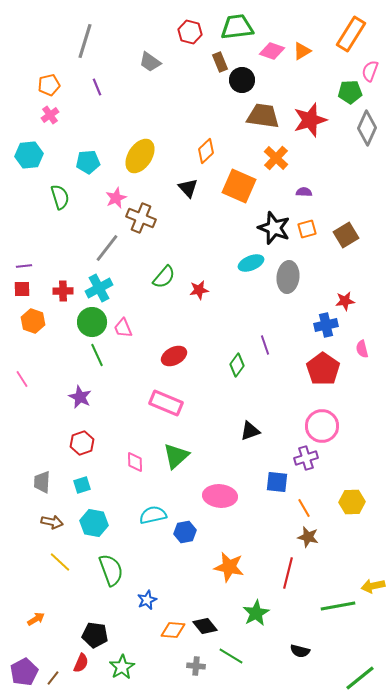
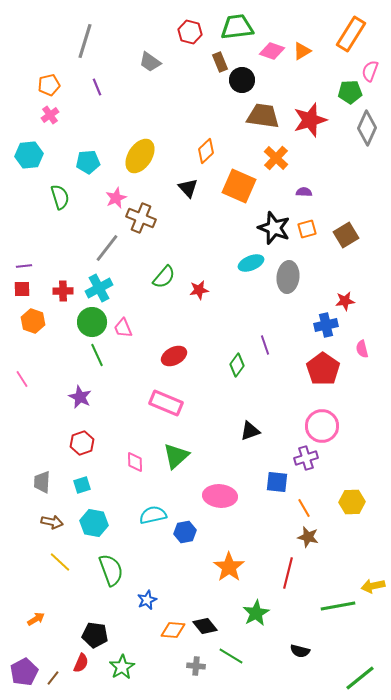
orange star at (229, 567): rotated 24 degrees clockwise
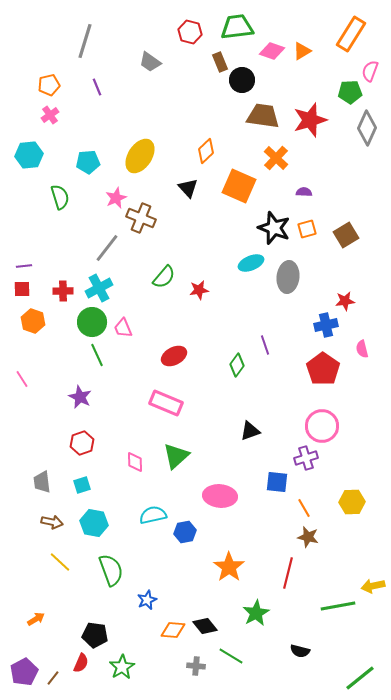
gray trapezoid at (42, 482): rotated 10 degrees counterclockwise
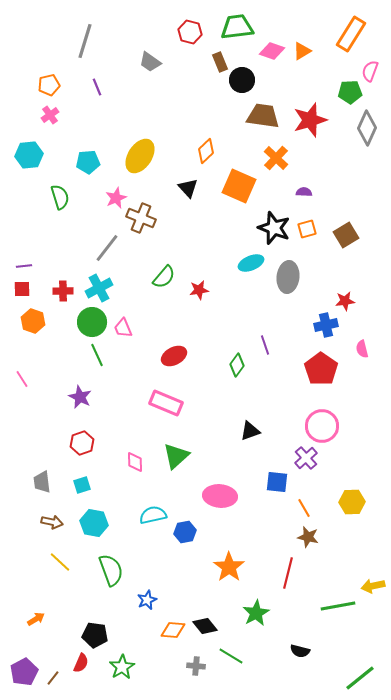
red pentagon at (323, 369): moved 2 px left
purple cross at (306, 458): rotated 25 degrees counterclockwise
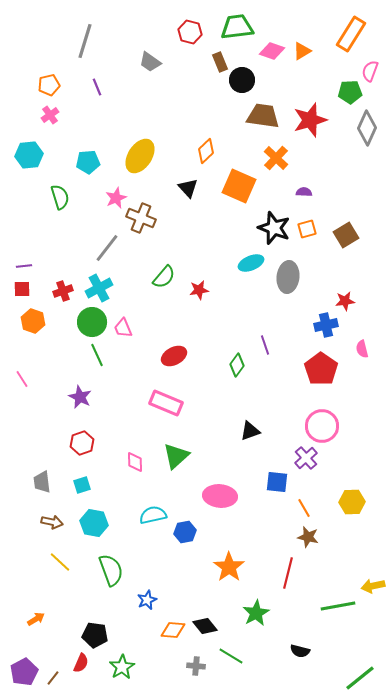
red cross at (63, 291): rotated 18 degrees counterclockwise
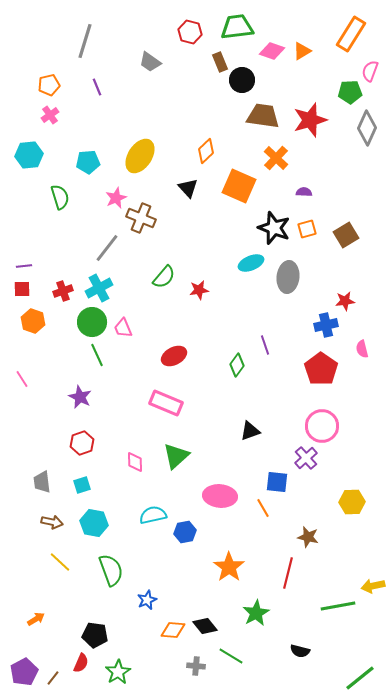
orange line at (304, 508): moved 41 px left
green star at (122, 667): moved 4 px left, 5 px down
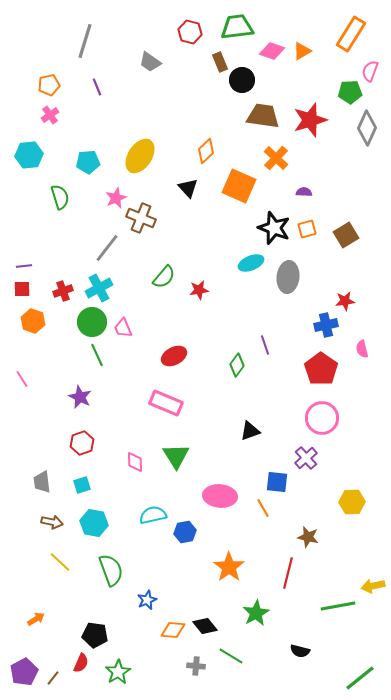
pink circle at (322, 426): moved 8 px up
green triangle at (176, 456): rotated 20 degrees counterclockwise
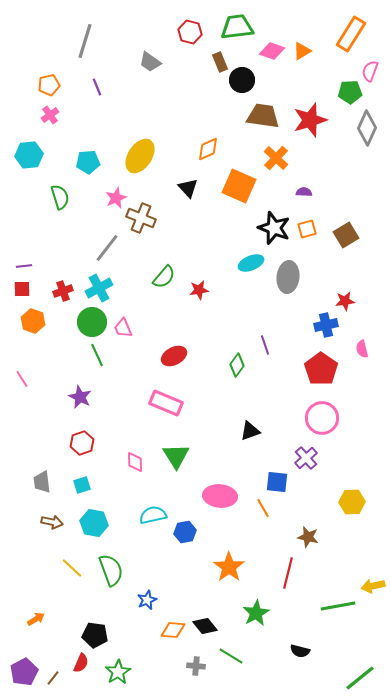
orange diamond at (206, 151): moved 2 px right, 2 px up; rotated 20 degrees clockwise
yellow line at (60, 562): moved 12 px right, 6 px down
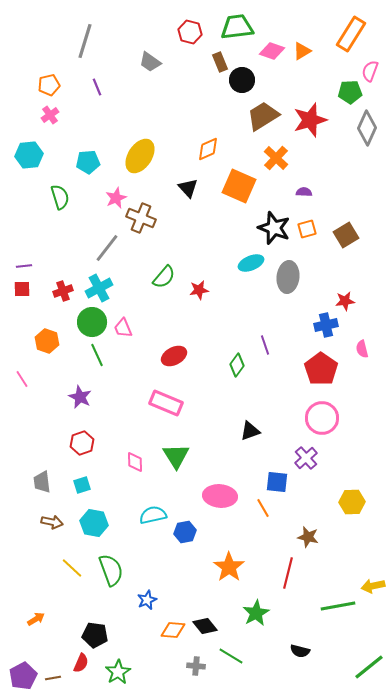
brown trapezoid at (263, 116): rotated 40 degrees counterclockwise
orange hexagon at (33, 321): moved 14 px right, 20 px down
purple pentagon at (24, 672): moved 1 px left, 4 px down
brown line at (53, 678): rotated 42 degrees clockwise
green line at (360, 678): moved 9 px right, 11 px up
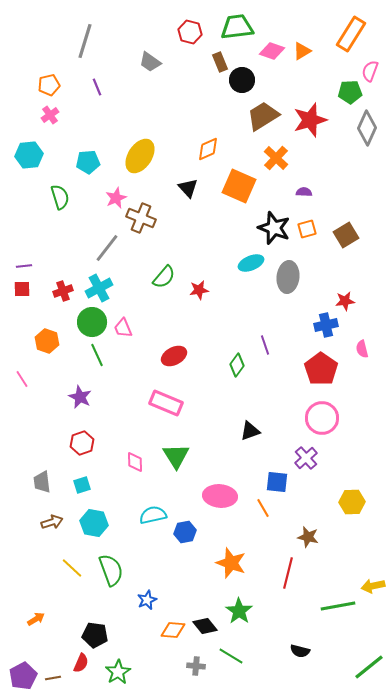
brown arrow at (52, 522): rotated 30 degrees counterclockwise
orange star at (229, 567): moved 2 px right, 4 px up; rotated 16 degrees counterclockwise
green star at (256, 613): moved 17 px left, 2 px up; rotated 8 degrees counterclockwise
